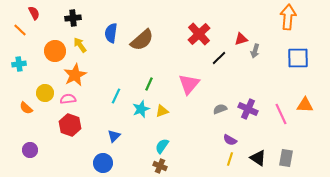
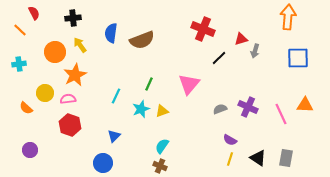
red cross: moved 4 px right, 5 px up; rotated 25 degrees counterclockwise
brown semicircle: rotated 20 degrees clockwise
orange circle: moved 1 px down
purple cross: moved 2 px up
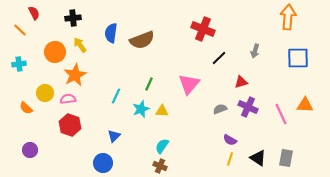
red triangle: moved 43 px down
yellow triangle: rotated 24 degrees clockwise
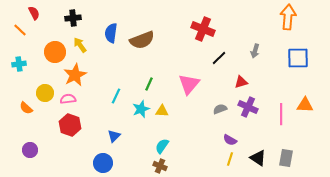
pink line: rotated 25 degrees clockwise
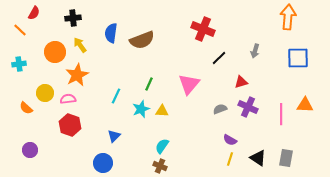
red semicircle: rotated 56 degrees clockwise
orange star: moved 2 px right
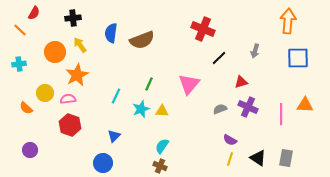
orange arrow: moved 4 px down
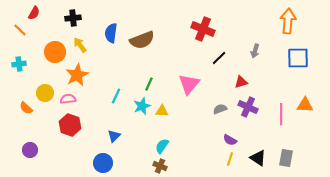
cyan star: moved 1 px right, 3 px up
